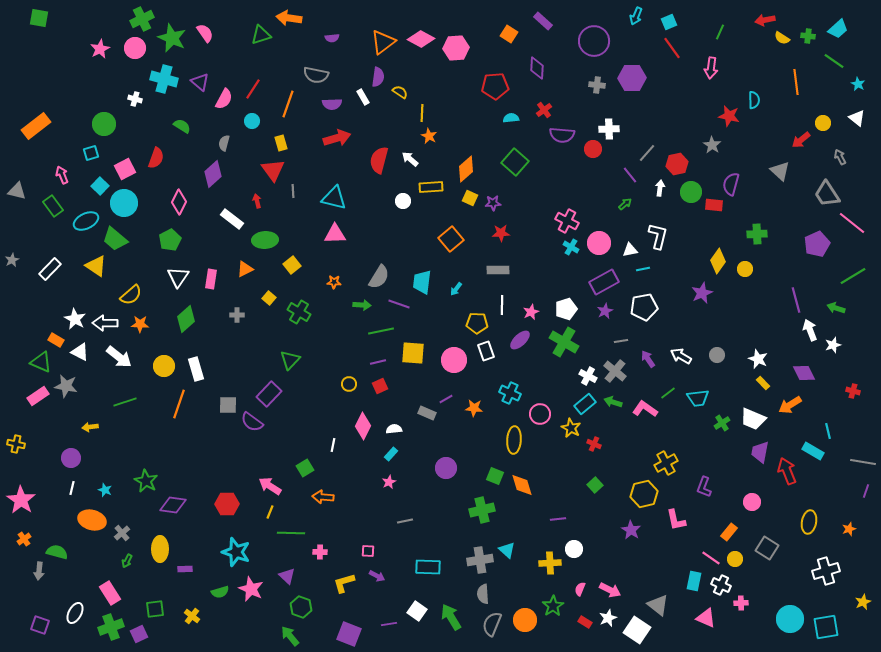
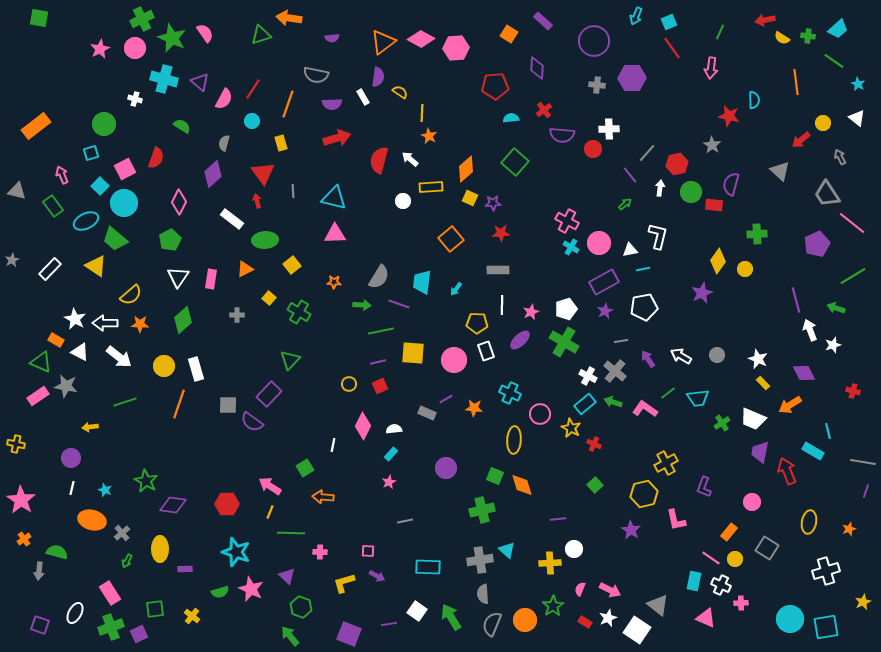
red triangle at (273, 170): moved 10 px left, 3 px down
green diamond at (186, 319): moved 3 px left, 1 px down
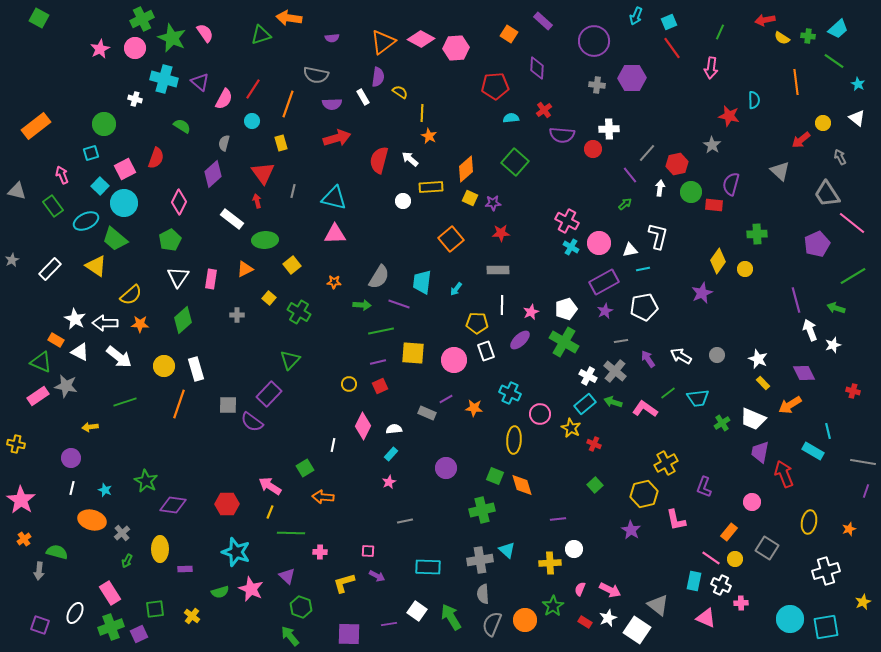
green square at (39, 18): rotated 18 degrees clockwise
gray line at (293, 191): rotated 16 degrees clockwise
red arrow at (787, 471): moved 3 px left, 3 px down
purple square at (349, 634): rotated 20 degrees counterclockwise
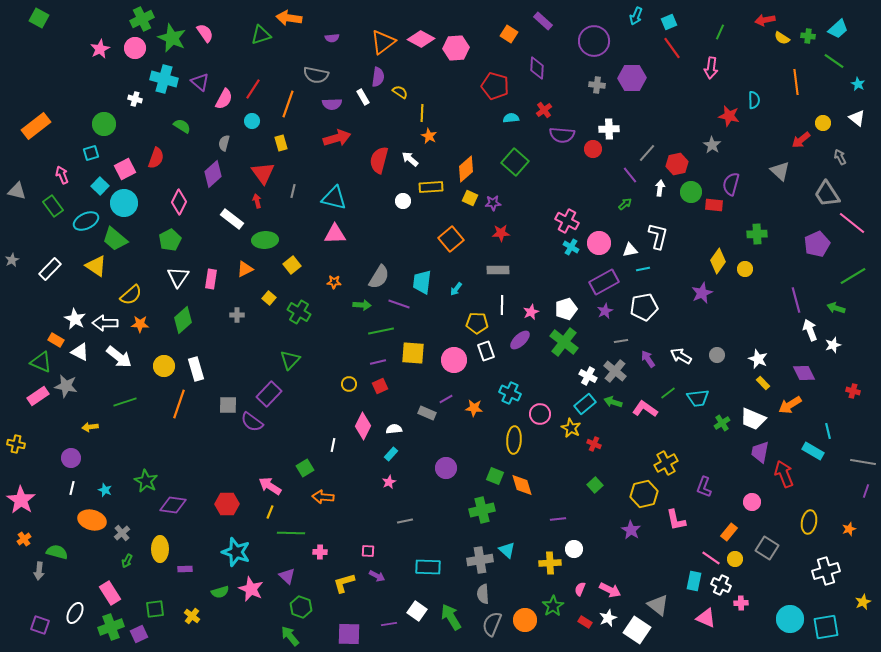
red pentagon at (495, 86): rotated 20 degrees clockwise
green cross at (564, 342): rotated 8 degrees clockwise
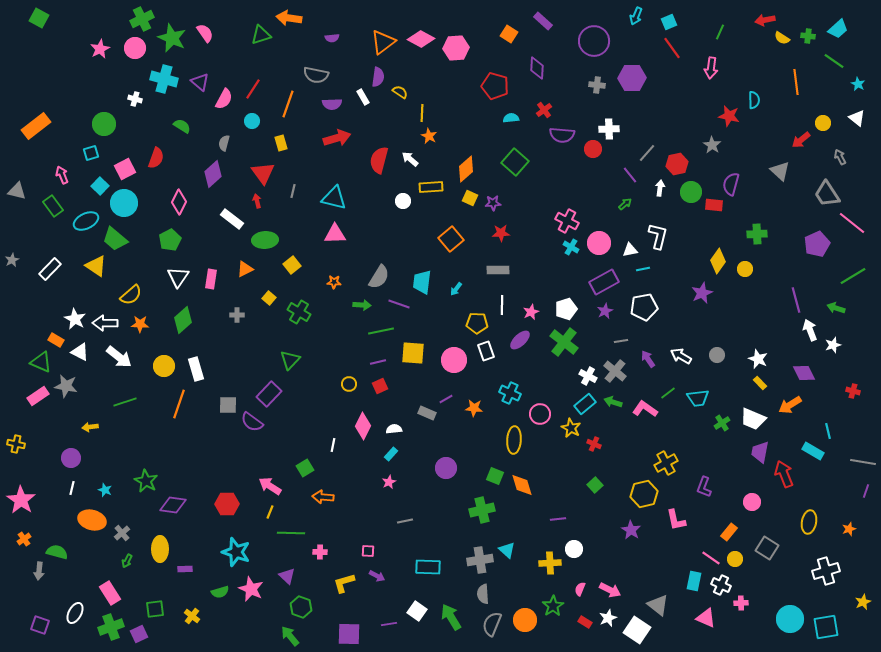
yellow rectangle at (763, 383): moved 3 px left
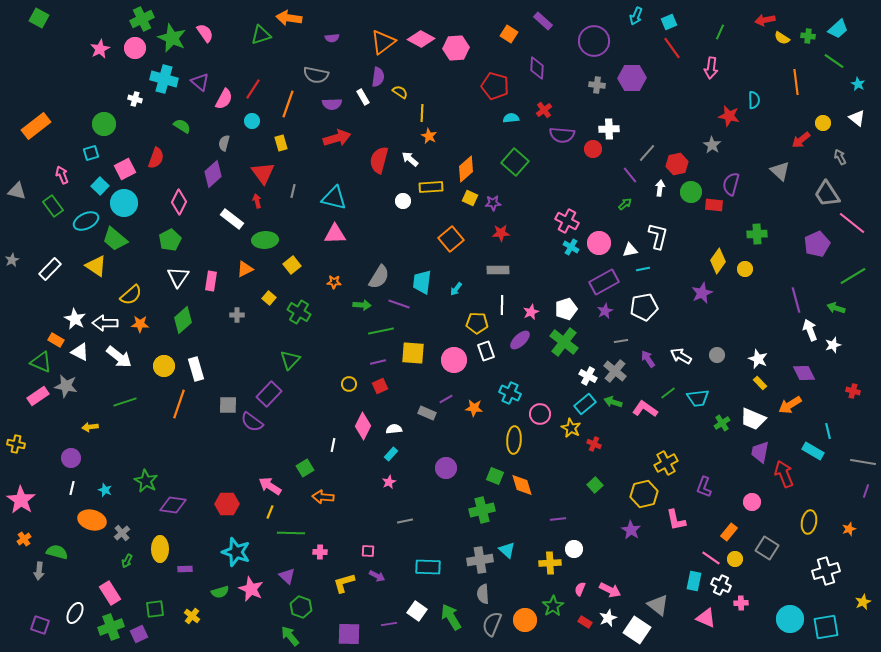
pink rectangle at (211, 279): moved 2 px down
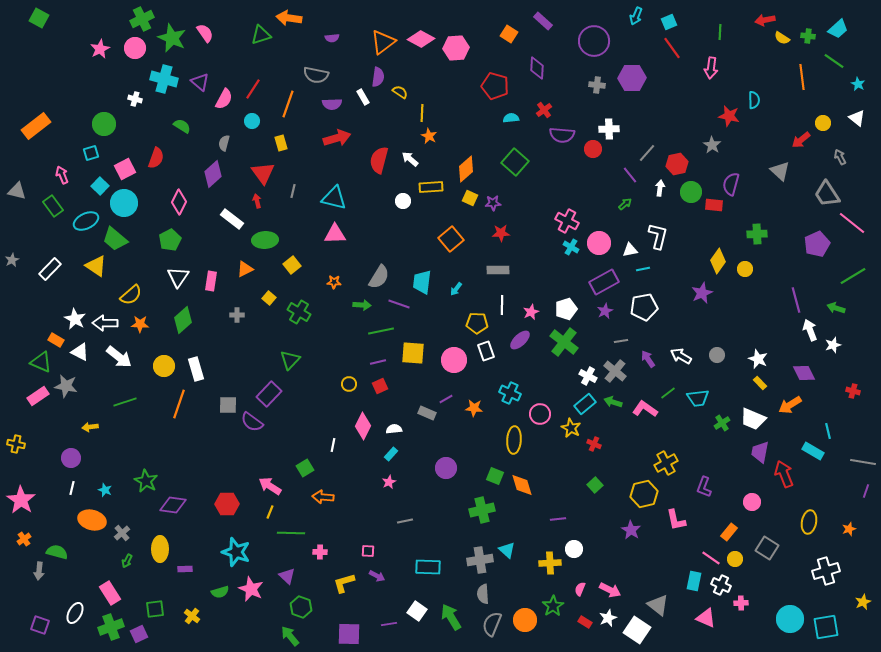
green line at (720, 32): rotated 21 degrees counterclockwise
orange line at (796, 82): moved 6 px right, 5 px up
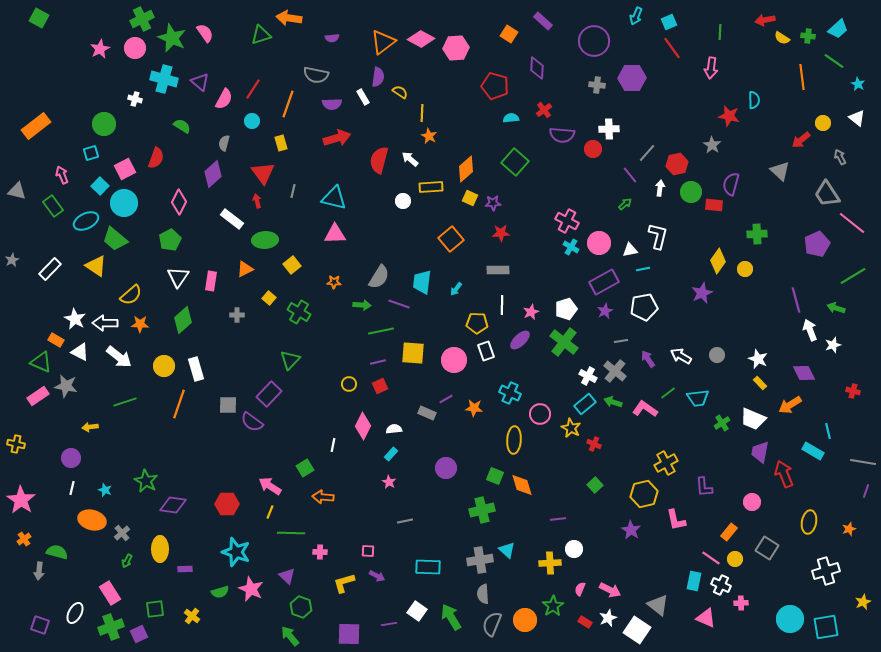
pink star at (389, 482): rotated 16 degrees counterclockwise
purple L-shape at (704, 487): rotated 25 degrees counterclockwise
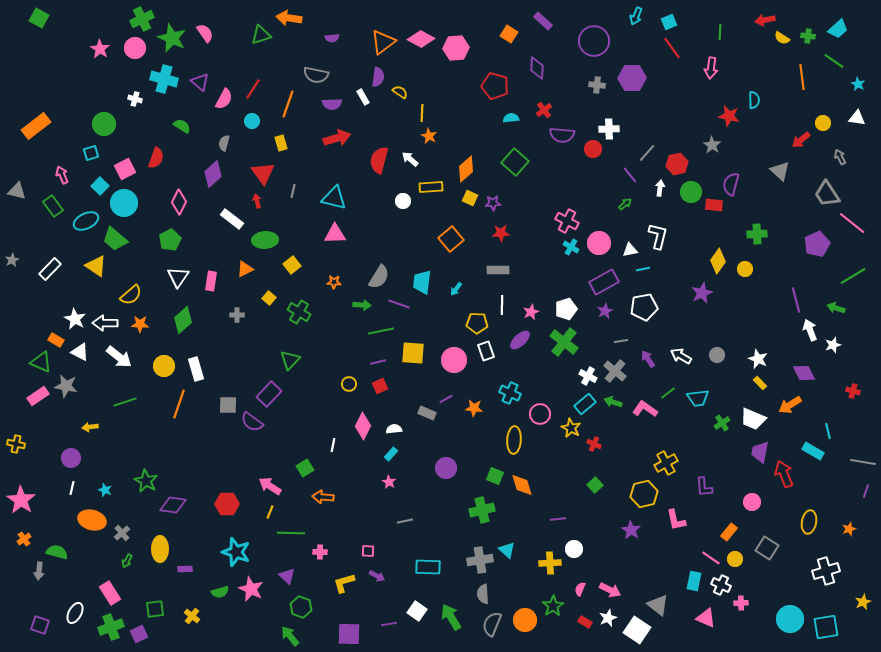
pink star at (100, 49): rotated 12 degrees counterclockwise
white triangle at (857, 118): rotated 30 degrees counterclockwise
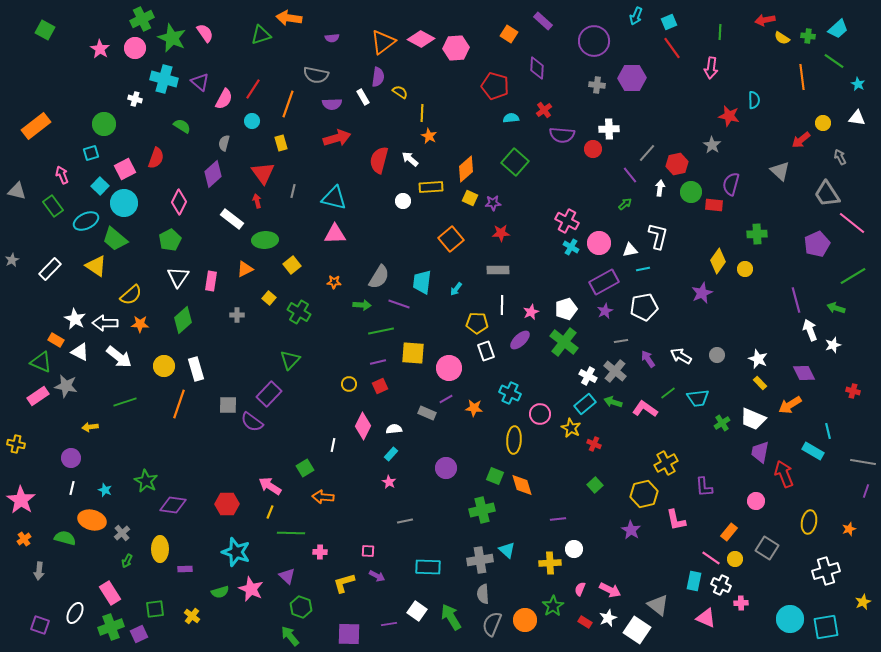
green square at (39, 18): moved 6 px right, 12 px down
pink circle at (454, 360): moved 5 px left, 8 px down
pink circle at (752, 502): moved 4 px right, 1 px up
green semicircle at (57, 552): moved 8 px right, 14 px up
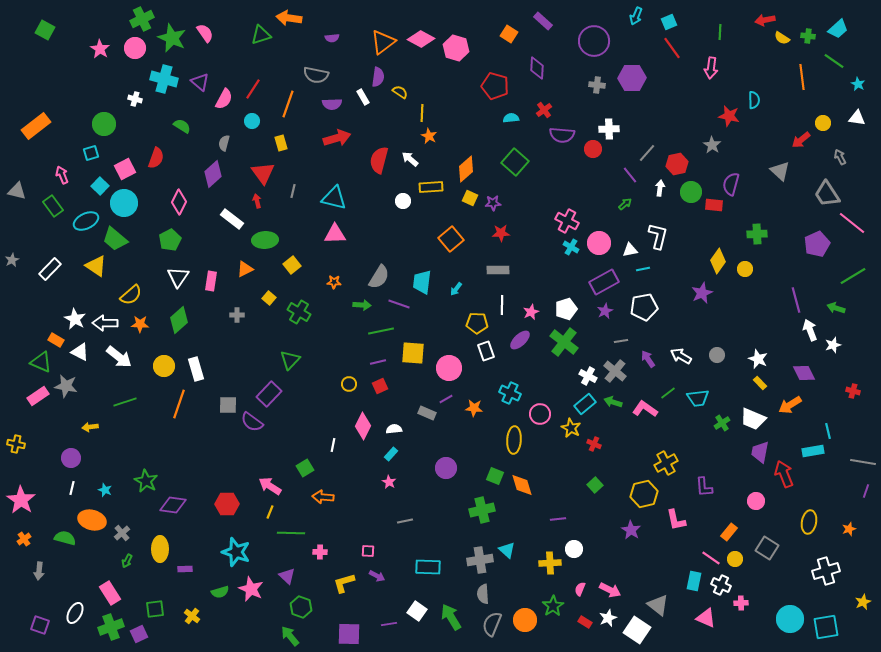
pink hexagon at (456, 48): rotated 20 degrees clockwise
green diamond at (183, 320): moved 4 px left
cyan rectangle at (813, 451): rotated 40 degrees counterclockwise
